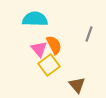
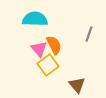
yellow square: moved 1 px left
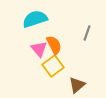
cyan semicircle: rotated 20 degrees counterclockwise
gray line: moved 2 px left, 1 px up
yellow square: moved 5 px right, 1 px down
brown triangle: rotated 30 degrees clockwise
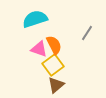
gray line: rotated 14 degrees clockwise
pink triangle: rotated 30 degrees counterclockwise
yellow square: moved 1 px up
brown triangle: moved 21 px left
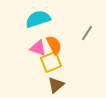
cyan semicircle: moved 3 px right
pink triangle: moved 1 px left, 1 px up
yellow square: moved 2 px left, 3 px up; rotated 15 degrees clockwise
